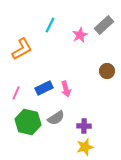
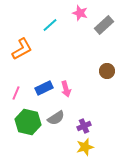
cyan line: rotated 21 degrees clockwise
pink star: moved 22 px up; rotated 28 degrees counterclockwise
purple cross: rotated 24 degrees counterclockwise
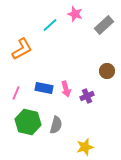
pink star: moved 5 px left, 1 px down
blue rectangle: rotated 36 degrees clockwise
gray semicircle: moved 7 px down; rotated 42 degrees counterclockwise
purple cross: moved 3 px right, 30 px up
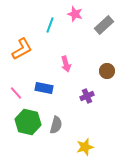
cyan line: rotated 28 degrees counterclockwise
pink arrow: moved 25 px up
pink line: rotated 64 degrees counterclockwise
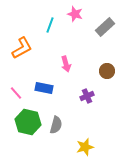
gray rectangle: moved 1 px right, 2 px down
orange L-shape: moved 1 px up
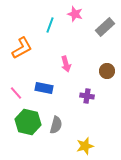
purple cross: rotated 32 degrees clockwise
yellow star: moved 1 px up
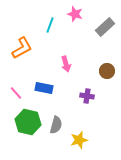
yellow star: moved 6 px left, 6 px up
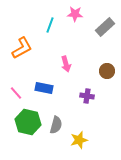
pink star: rotated 14 degrees counterclockwise
